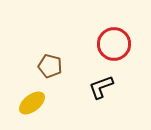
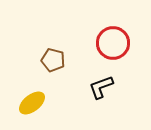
red circle: moved 1 px left, 1 px up
brown pentagon: moved 3 px right, 6 px up
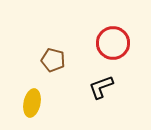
yellow ellipse: rotated 40 degrees counterclockwise
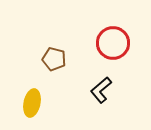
brown pentagon: moved 1 px right, 1 px up
black L-shape: moved 3 px down; rotated 20 degrees counterclockwise
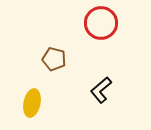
red circle: moved 12 px left, 20 px up
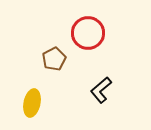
red circle: moved 13 px left, 10 px down
brown pentagon: rotated 30 degrees clockwise
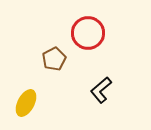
yellow ellipse: moved 6 px left; rotated 16 degrees clockwise
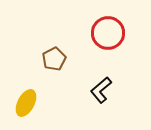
red circle: moved 20 px right
